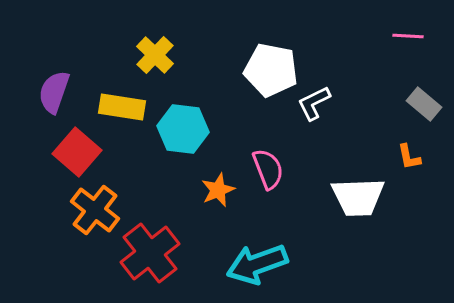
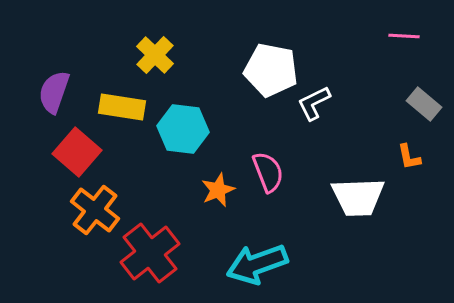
pink line: moved 4 px left
pink semicircle: moved 3 px down
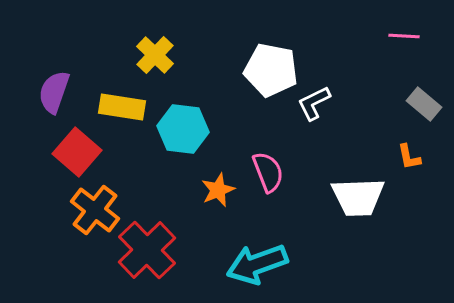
red cross: moved 3 px left, 3 px up; rotated 6 degrees counterclockwise
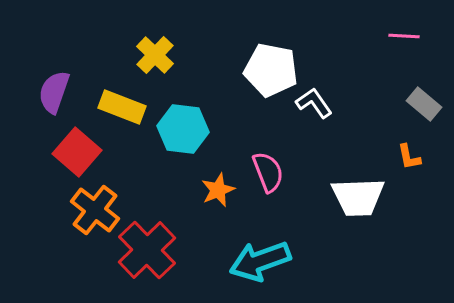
white L-shape: rotated 81 degrees clockwise
yellow rectangle: rotated 12 degrees clockwise
cyan arrow: moved 3 px right, 3 px up
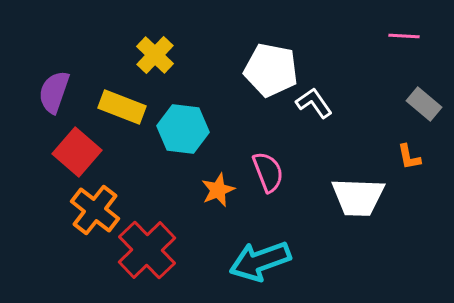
white trapezoid: rotated 4 degrees clockwise
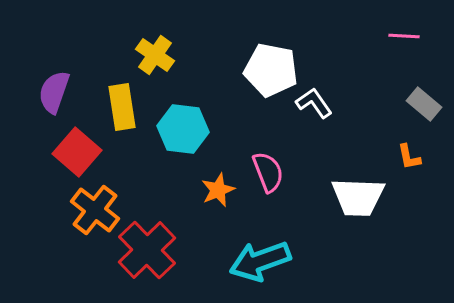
yellow cross: rotated 9 degrees counterclockwise
yellow rectangle: rotated 60 degrees clockwise
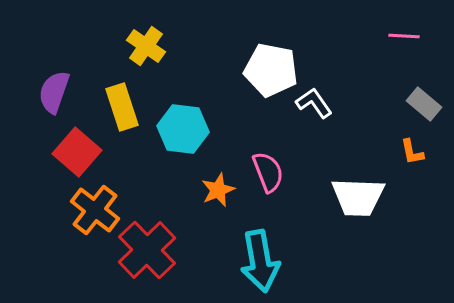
yellow cross: moved 9 px left, 9 px up
yellow rectangle: rotated 9 degrees counterclockwise
orange L-shape: moved 3 px right, 5 px up
cyan arrow: rotated 80 degrees counterclockwise
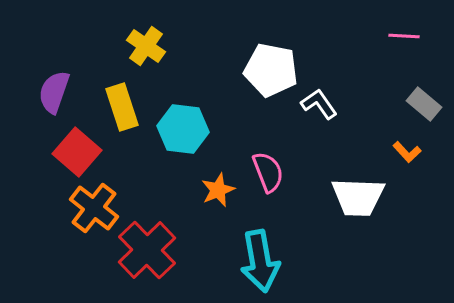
white L-shape: moved 5 px right, 1 px down
orange L-shape: moved 5 px left; rotated 32 degrees counterclockwise
orange cross: moved 1 px left, 2 px up
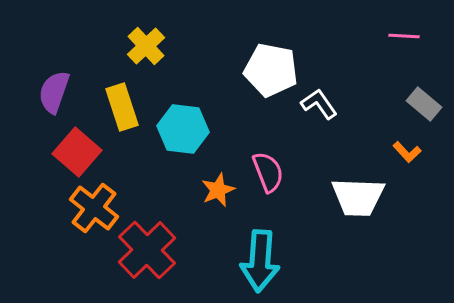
yellow cross: rotated 12 degrees clockwise
cyan arrow: rotated 14 degrees clockwise
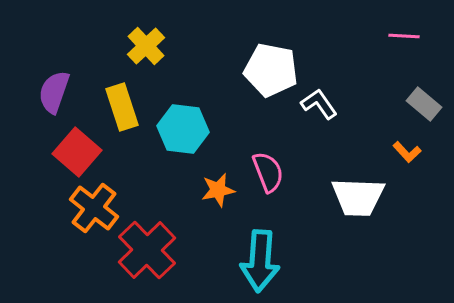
orange star: rotated 12 degrees clockwise
